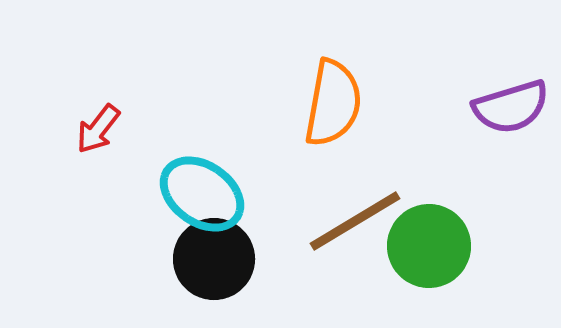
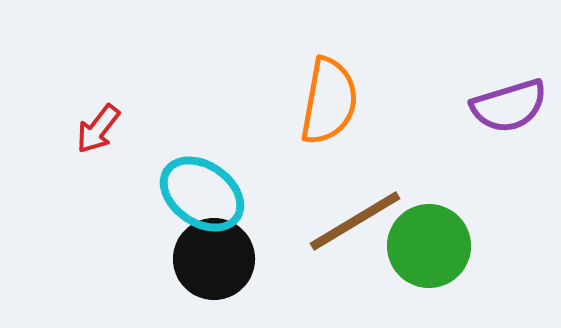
orange semicircle: moved 4 px left, 2 px up
purple semicircle: moved 2 px left, 1 px up
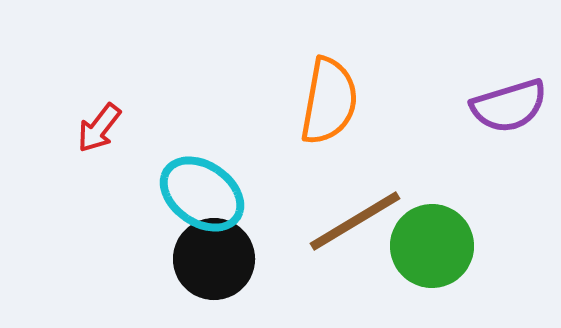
red arrow: moved 1 px right, 1 px up
green circle: moved 3 px right
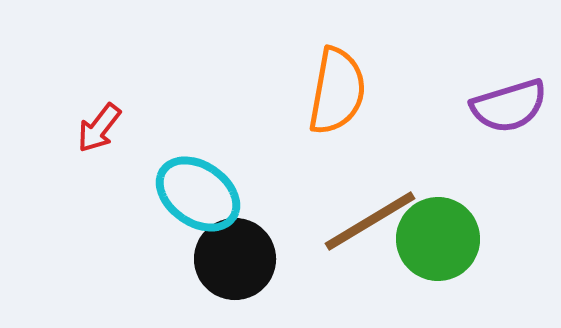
orange semicircle: moved 8 px right, 10 px up
cyan ellipse: moved 4 px left
brown line: moved 15 px right
green circle: moved 6 px right, 7 px up
black circle: moved 21 px right
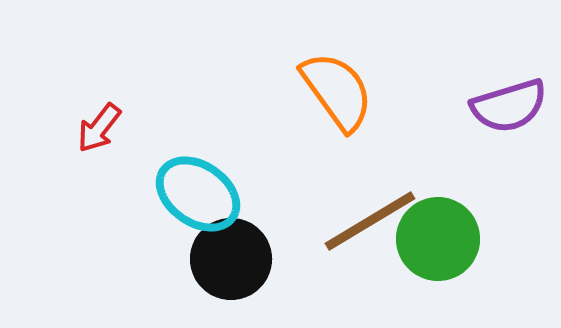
orange semicircle: rotated 46 degrees counterclockwise
black circle: moved 4 px left
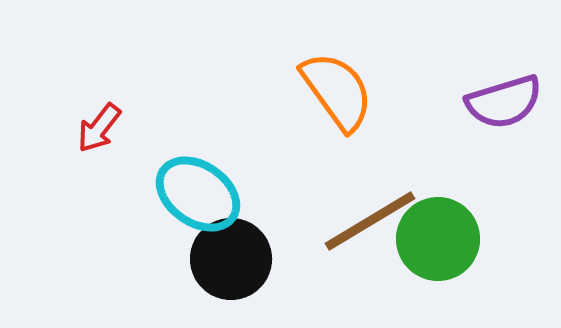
purple semicircle: moved 5 px left, 4 px up
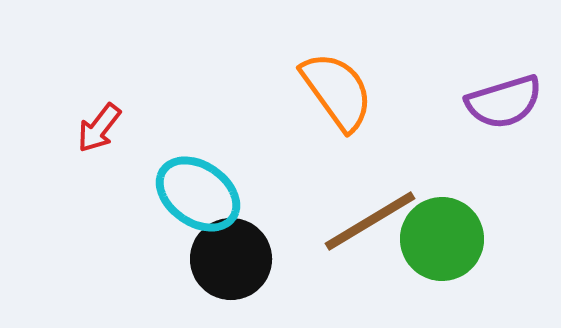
green circle: moved 4 px right
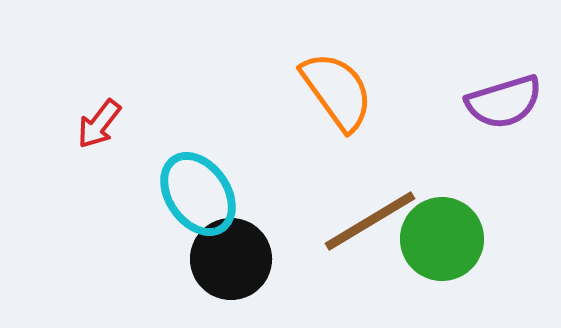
red arrow: moved 4 px up
cyan ellipse: rotated 20 degrees clockwise
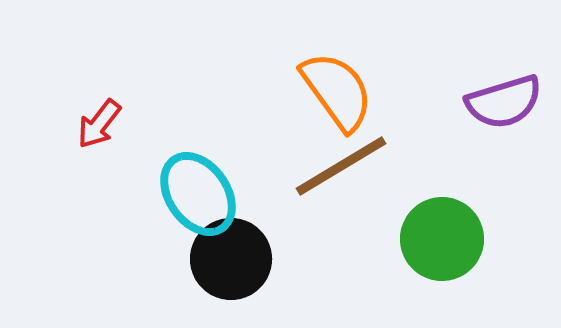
brown line: moved 29 px left, 55 px up
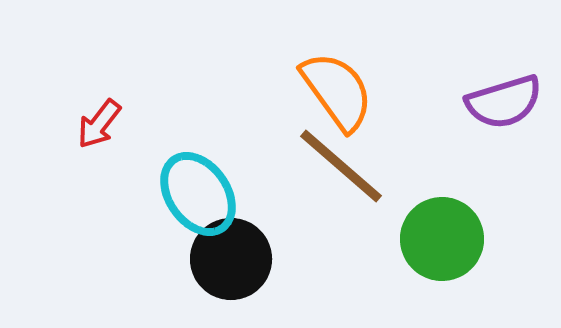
brown line: rotated 72 degrees clockwise
